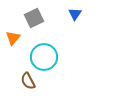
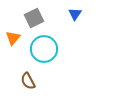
cyan circle: moved 8 px up
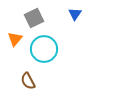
orange triangle: moved 2 px right, 1 px down
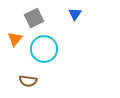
brown semicircle: rotated 54 degrees counterclockwise
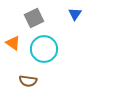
orange triangle: moved 2 px left, 4 px down; rotated 35 degrees counterclockwise
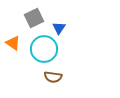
blue triangle: moved 16 px left, 14 px down
brown semicircle: moved 25 px right, 4 px up
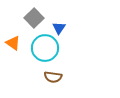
gray square: rotated 18 degrees counterclockwise
cyan circle: moved 1 px right, 1 px up
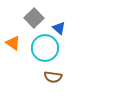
blue triangle: rotated 24 degrees counterclockwise
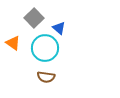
brown semicircle: moved 7 px left
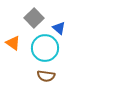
brown semicircle: moved 1 px up
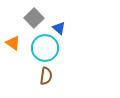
brown semicircle: rotated 90 degrees counterclockwise
